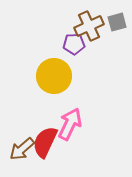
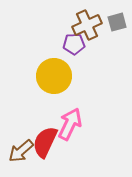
brown cross: moved 2 px left, 1 px up
brown arrow: moved 1 px left, 2 px down
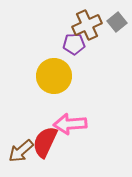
gray square: rotated 24 degrees counterclockwise
pink arrow: rotated 120 degrees counterclockwise
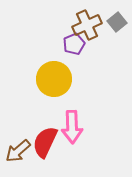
purple pentagon: rotated 20 degrees counterclockwise
yellow circle: moved 3 px down
pink arrow: moved 2 px right, 3 px down; rotated 88 degrees counterclockwise
brown arrow: moved 3 px left
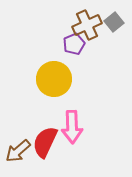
gray square: moved 3 px left
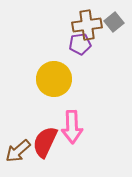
brown cross: rotated 16 degrees clockwise
purple pentagon: moved 6 px right; rotated 15 degrees clockwise
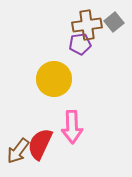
red semicircle: moved 5 px left, 2 px down
brown arrow: rotated 12 degrees counterclockwise
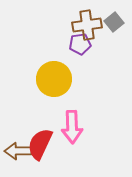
brown arrow: rotated 52 degrees clockwise
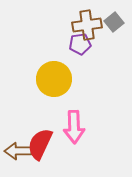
pink arrow: moved 2 px right
